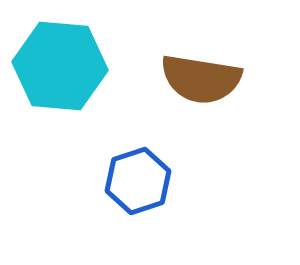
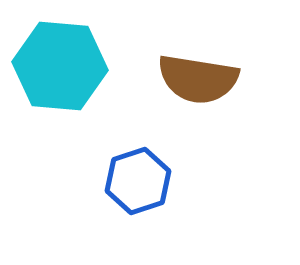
brown semicircle: moved 3 px left
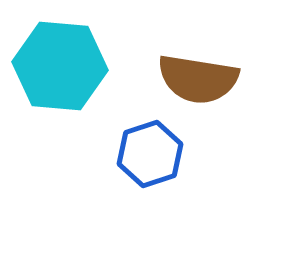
blue hexagon: moved 12 px right, 27 px up
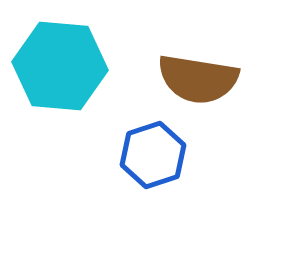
blue hexagon: moved 3 px right, 1 px down
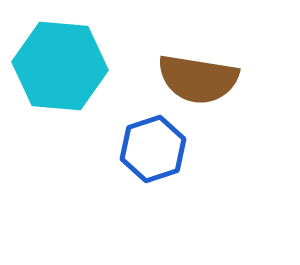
blue hexagon: moved 6 px up
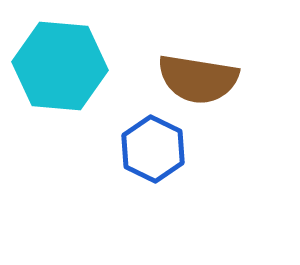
blue hexagon: rotated 16 degrees counterclockwise
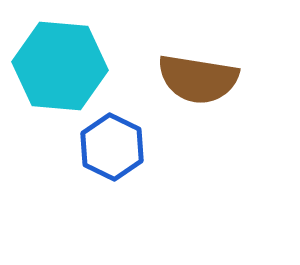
blue hexagon: moved 41 px left, 2 px up
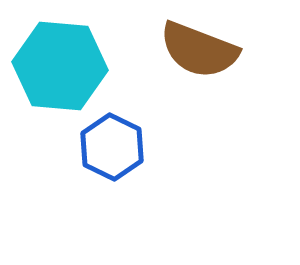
brown semicircle: moved 1 px right, 29 px up; rotated 12 degrees clockwise
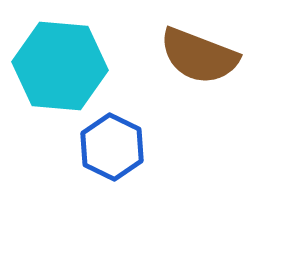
brown semicircle: moved 6 px down
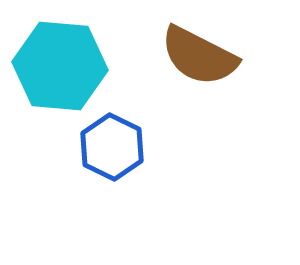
brown semicircle: rotated 6 degrees clockwise
